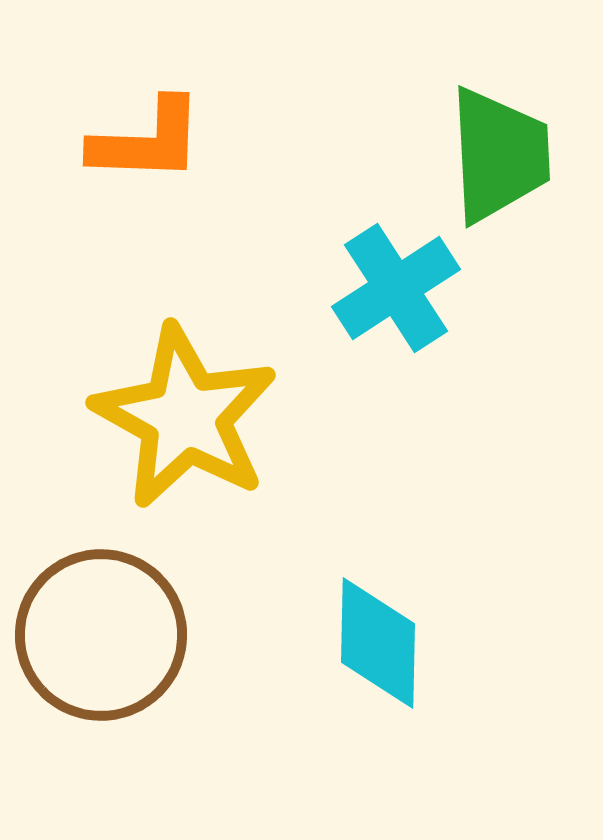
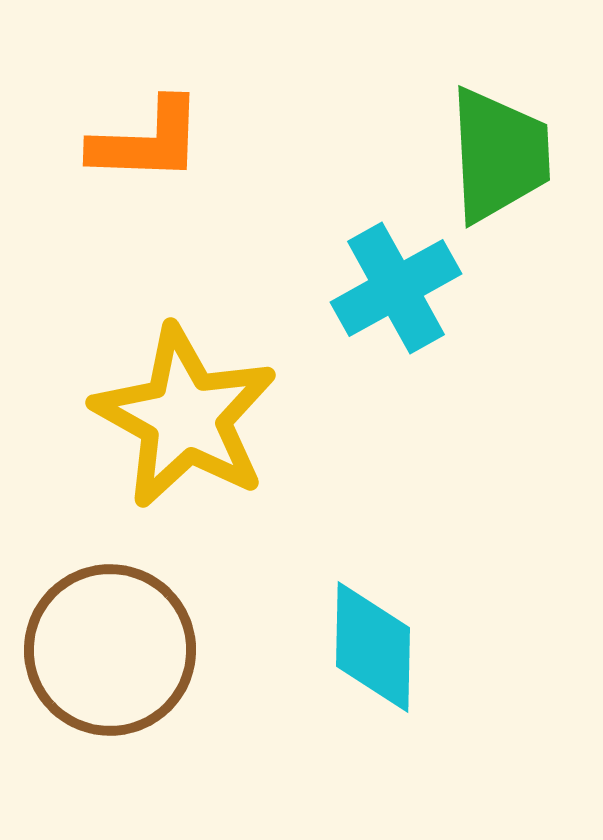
cyan cross: rotated 4 degrees clockwise
brown circle: moved 9 px right, 15 px down
cyan diamond: moved 5 px left, 4 px down
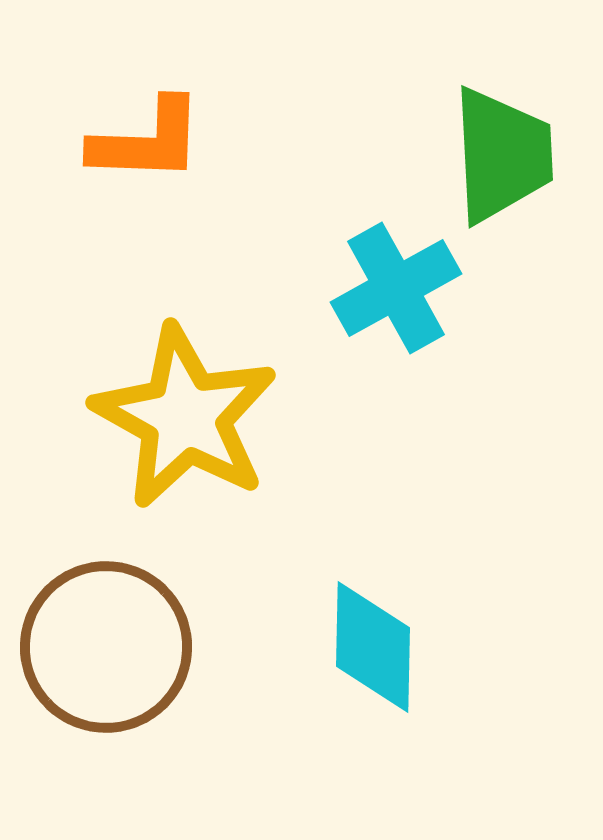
green trapezoid: moved 3 px right
brown circle: moved 4 px left, 3 px up
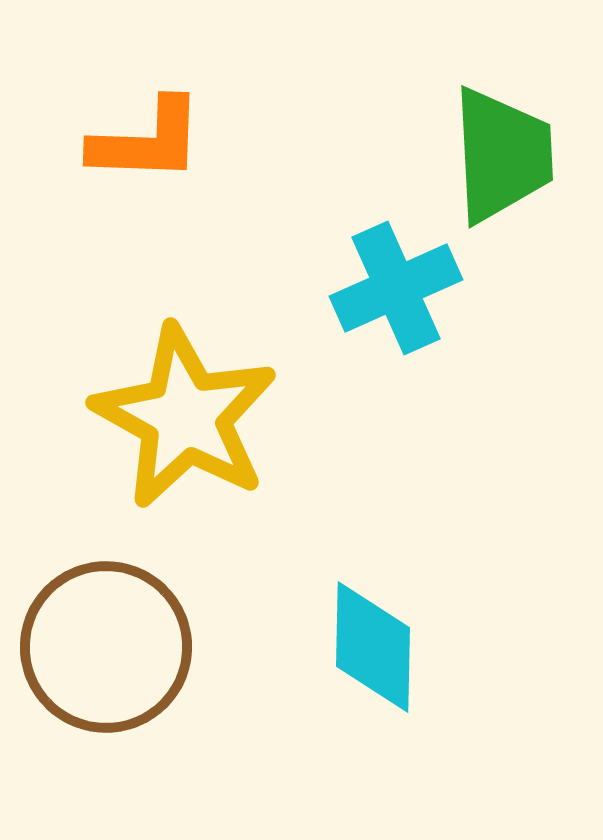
cyan cross: rotated 5 degrees clockwise
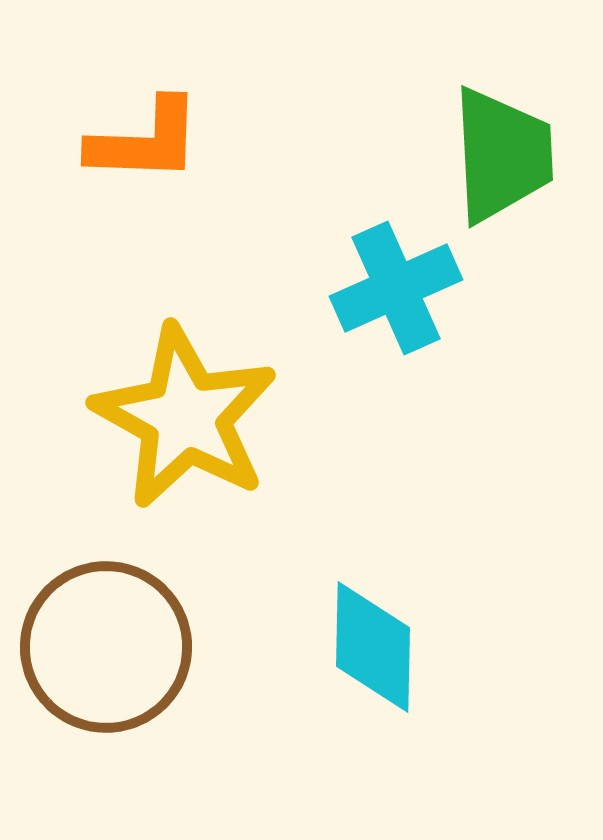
orange L-shape: moved 2 px left
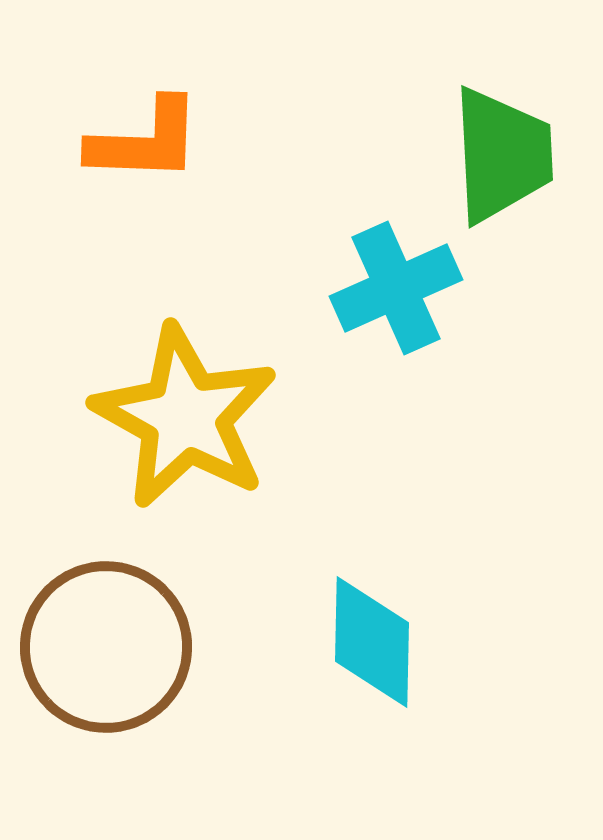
cyan diamond: moved 1 px left, 5 px up
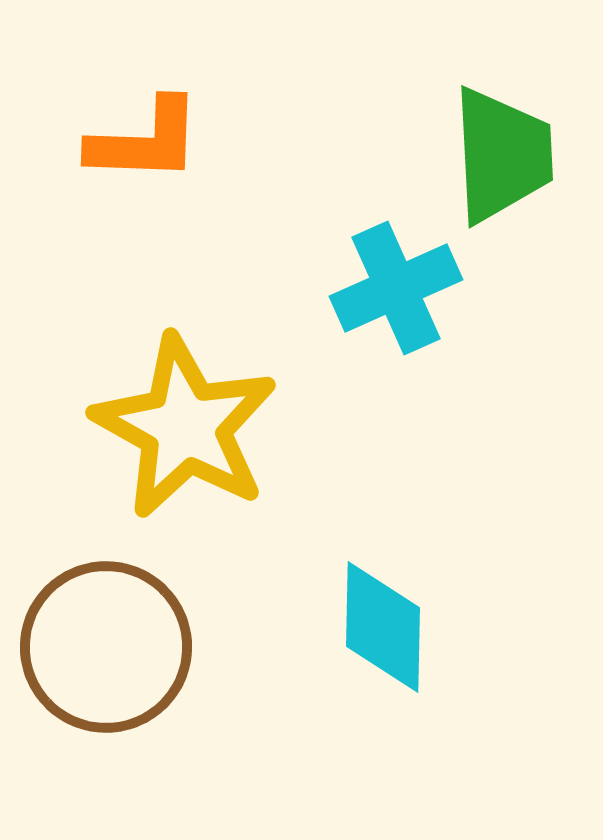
yellow star: moved 10 px down
cyan diamond: moved 11 px right, 15 px up
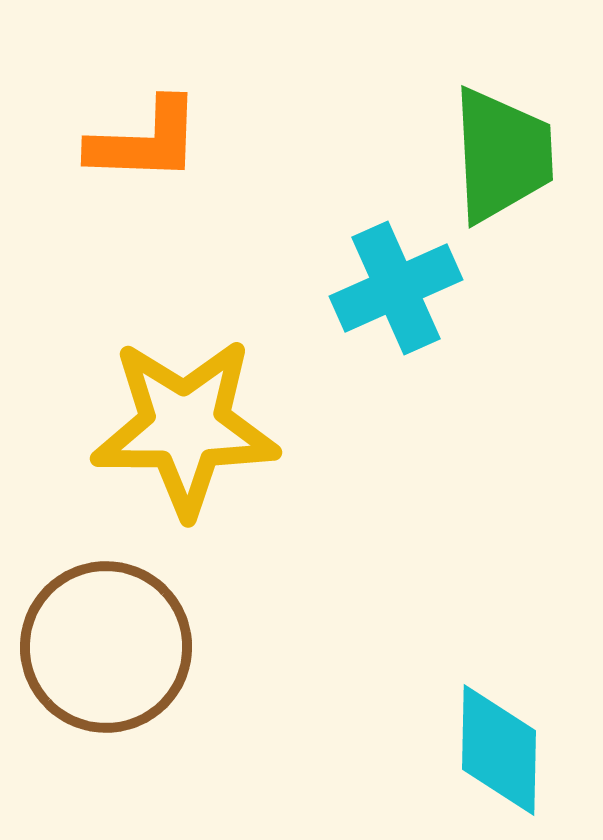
yellow star: rotated 29 degrees counterclockwise
cyan diamond: moved 116 px right, 123 px down
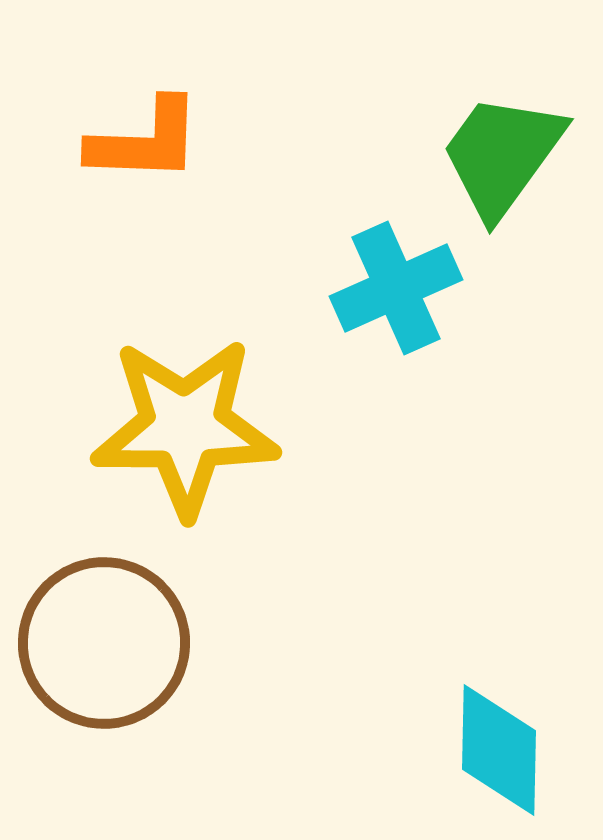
green trapezoid: rotated 141 degrees counterclockwise
brown circle: moved 2 px left, 4 px up
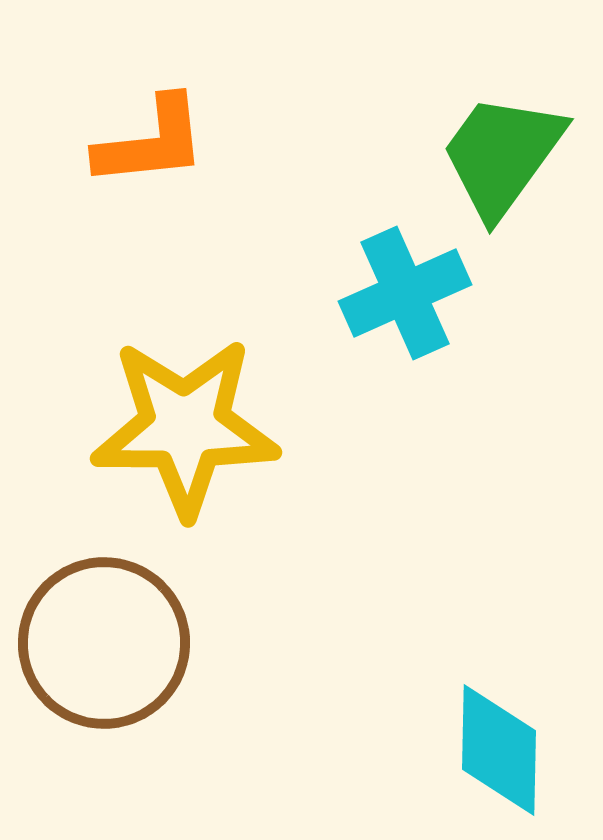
orange L-shape: moved 6 px right, 1 px down; rotated 8 degrees counterclockwise
cyan cross: moved 9 px right, 5 px down
